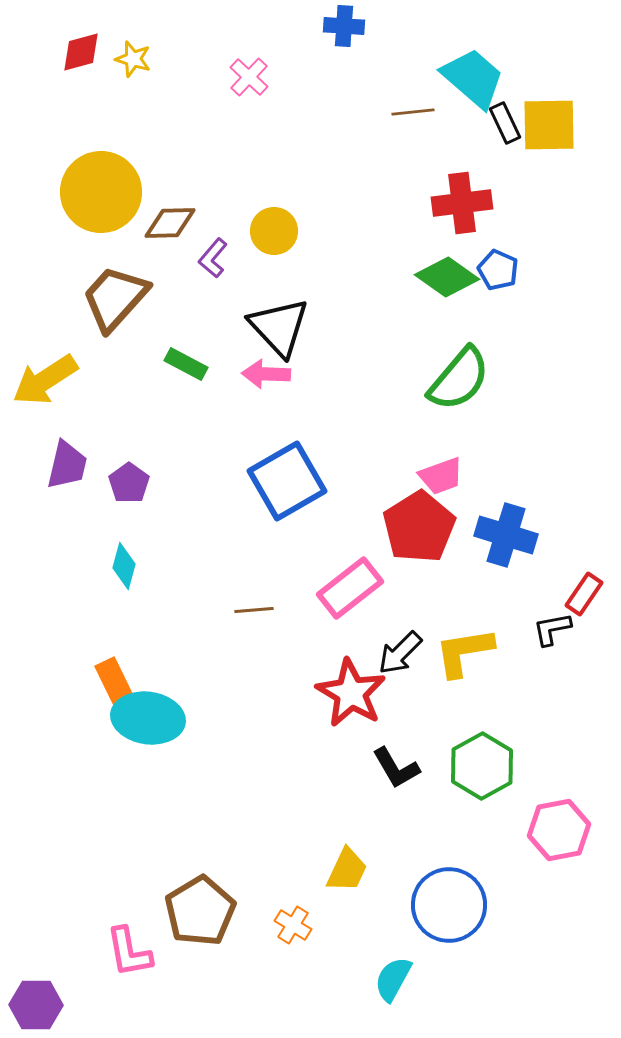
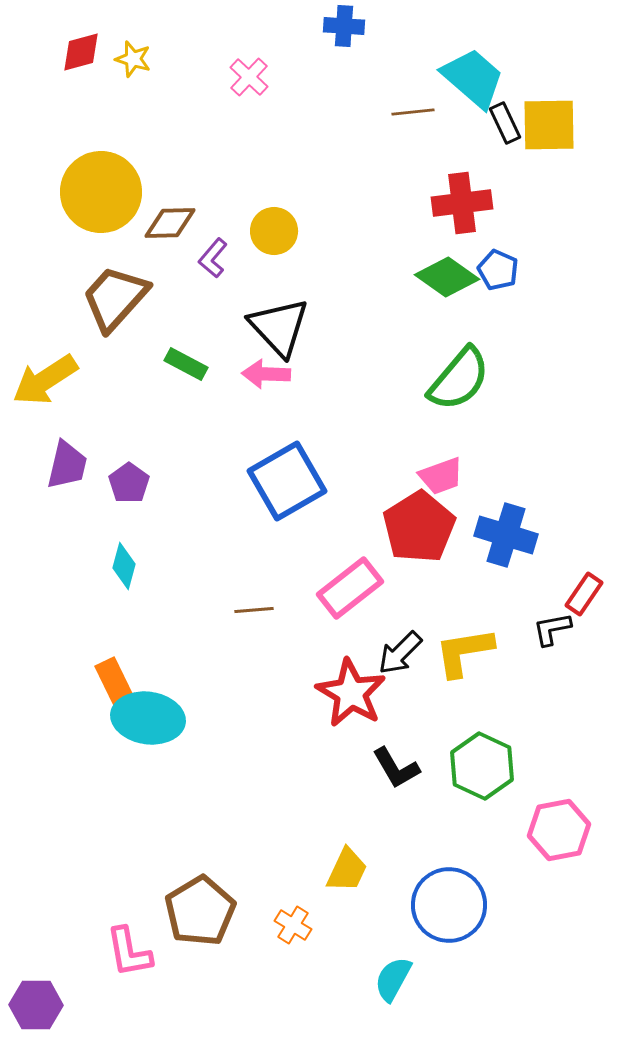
green hexagon at (482, 766): rotated 6 degrees counterclockwise
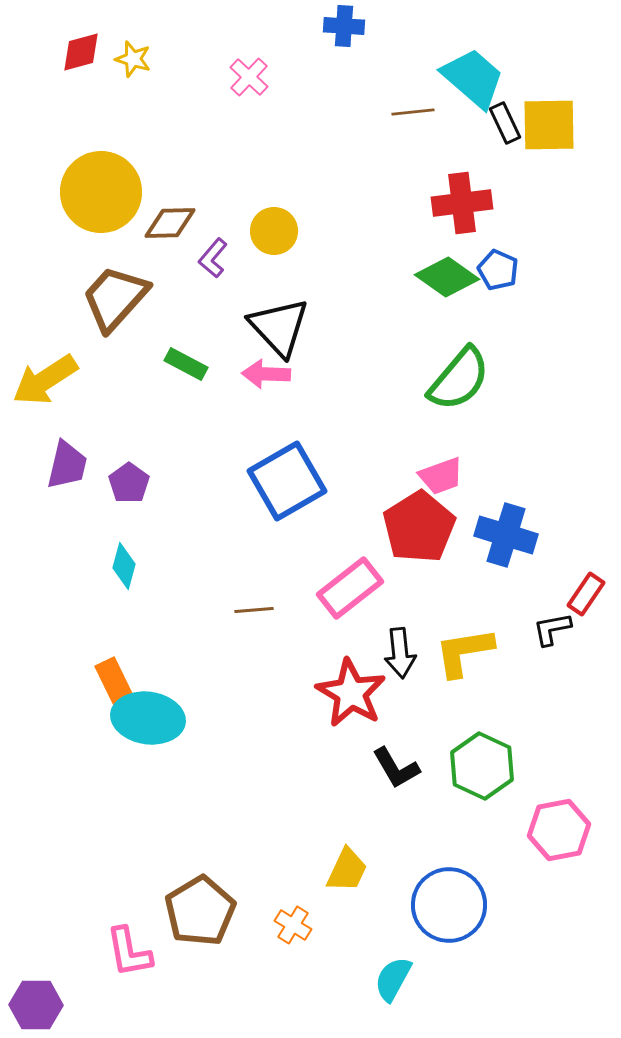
red rectangle at (584, 594): moved 2 px right
black arrow at (400, 653): rotated 51 degrees counterclockwise
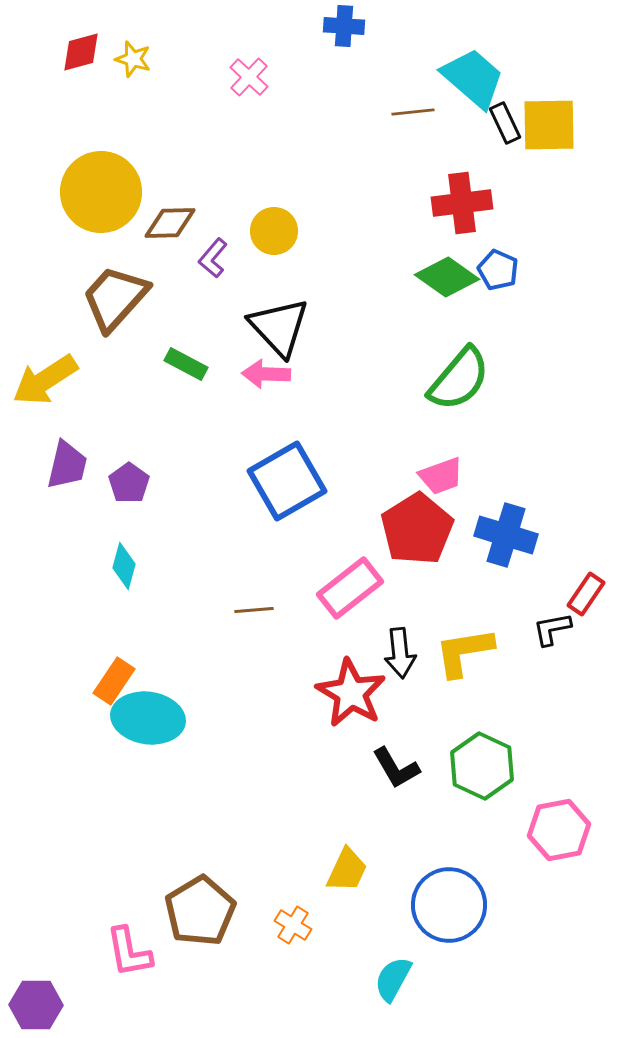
red pentagon at (419, 527): moved 2 px left, 2 px down
orange rectangle at (114, 681): rotated 60 degrees clockwise
